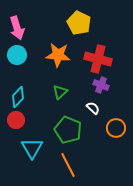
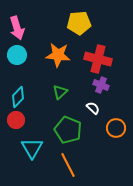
yellow pentagon: rotated 30 degrees counterclockwise
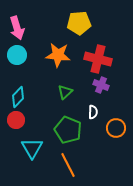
green triangle: moved 5 px right
white semicircle: moved 4 px down; rotated 48 degrees clockwise
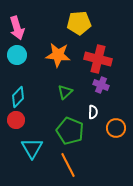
green pentagon: moved 2 px right, 1 px down
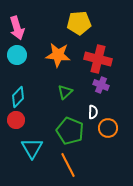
orange circle: moved 8 px left
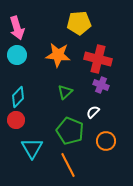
white semicircle: rotated 136 degrees counterclockwise
orange circle: moved 2 px left, 13 px down
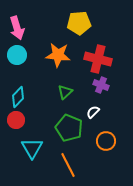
green pentagon: moved 1 px left, 3 px up
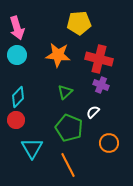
red cross: moved 1 px right
orange circle: moved 3 px right, 2 px down
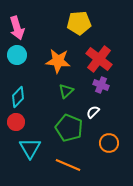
orange star: moved 6 px down
red cross: rotated 24 degrees clockwise
green triangle: moved 1 px right, 1 px up
red circle: moved 2 px down
cyan triangle: moved 2 px left
orange line: rotated 40 degrees counterclockwise
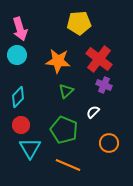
pink arrow: moved 3 px right, 1 px down
purple cross: moved 3 px right
red circle: moved 5 px right, 3 px down
green pentagon: moved 5 px left, 2 px down
